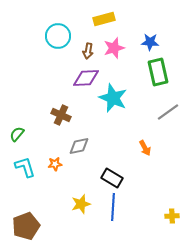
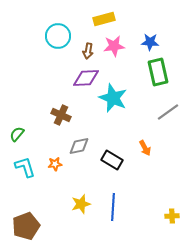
pink star: moved 2 px up; rotated 10 degrees clockwise
black rectangle: moved 18 px up
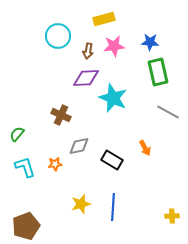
gray line: rotated 65 degrees clockwise
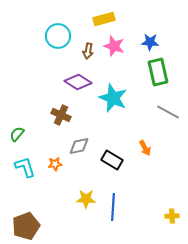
pink star: rotated 25 degrees clockwise
purple diamond: moved 8 px left, 4 px down; rotated 36 degrees clockwise
yellow star: moved 5 px right, 5 px up; rotated 18 degrees clockwise
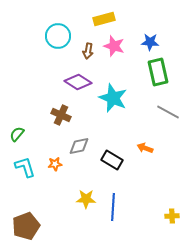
orange arrow: rotated 140 degrees clockwise
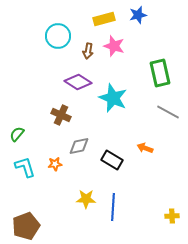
blue star: moved 12 px left, 27 px up; rotated 18 degrees counterclockwise
green rectangle: moved 2 px right, 1 px down
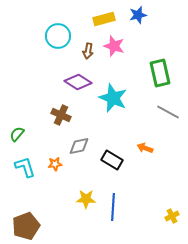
yellow cross: rotated 24 degrees counterclockwise
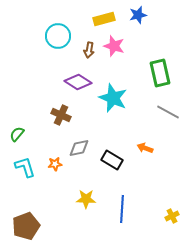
brown arrow: moved 1 px right, 1 px up
gray diamond: moved 2 px down
blue line: moved 9 px right, 2 px down
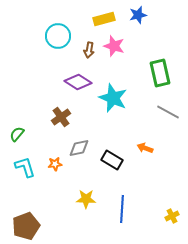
brown cross: moved 2 px down; rotated 30 degrees clockwise
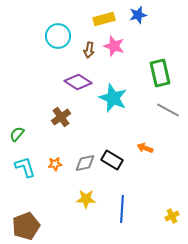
gray line: moved 2 px up
gray diamond: moved 6 px right, 15 px down
